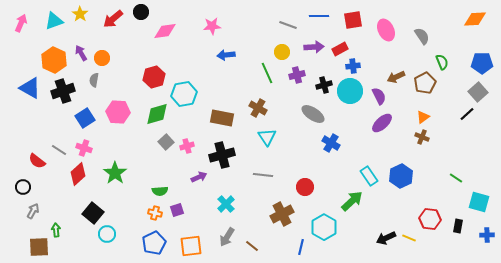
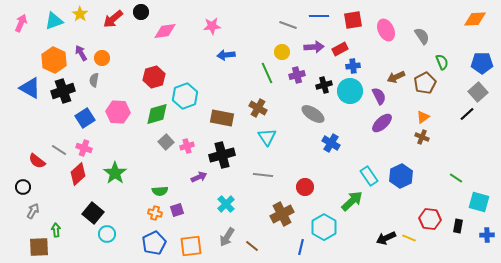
cyan hexagon at (184, 94): moved 1 px right, 2 px down; rotated 10 degrees counterclockwise
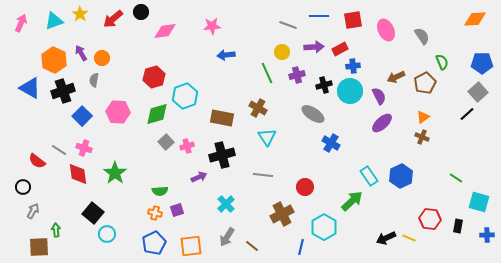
blue square at (85, 118): moved 3 px left, 2 px up; rotated 12 degrees counterclockwise
red diamond at (78, 174): rotated 55 degrees counterclockwise
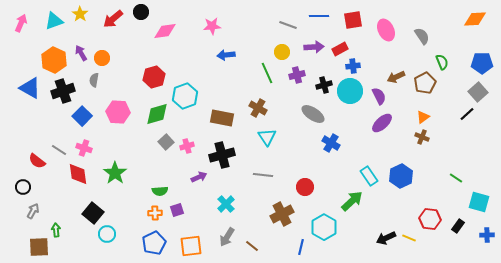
orange cross at (155, 213): rotated 16 degrees counterclockwise
black rectangle at (458, 226): rotated 24 degrees clockwise
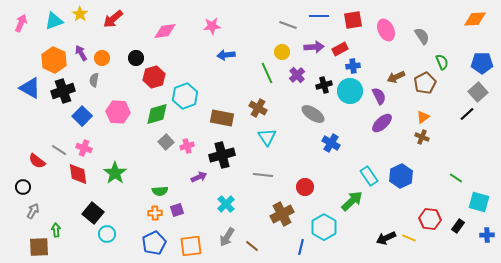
black circle at (141, 12): moved 5 px left, 46 px down
purple cross at (297, 75): rotated 28 degrees counterclockwise
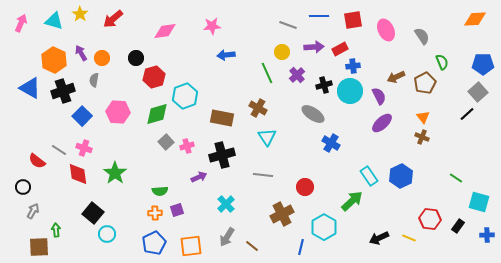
cyan triangle at (54, 21): rotated 36 degrees clockwise
blue pentagon at (482, 63): moved 1 px right, 1 px down
orange triangle at (423, 117): rotated 32 degrees counterclockwise
black arrow at (386, 238): moved 7 px left
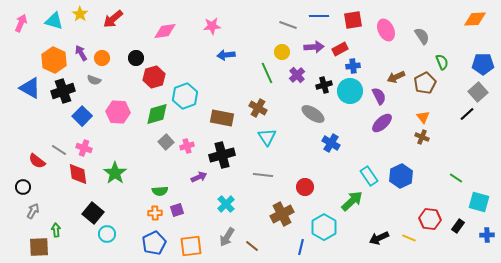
gray semicircle at (94, 80): rotated 80 degrees counterclockwise
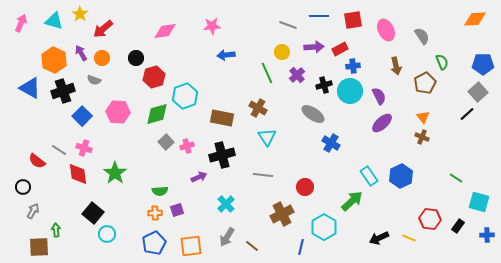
red arrow at (113, 19): moved 10 px left, 10 px down
brown arrow at (396, 77): moved 11 px up; rotated 78 degrees counterclockwise
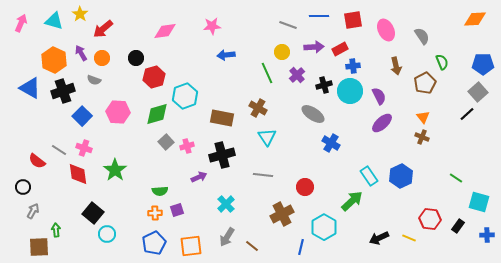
green star at (115, 173): moved 3 px up
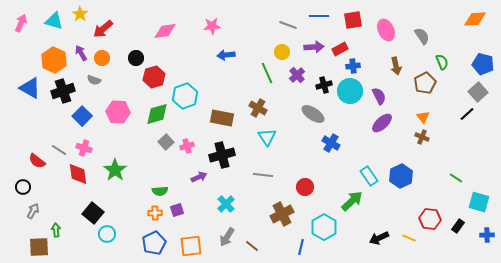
blue pentagon at (483, 64): rotated 15 degrees clockwise
